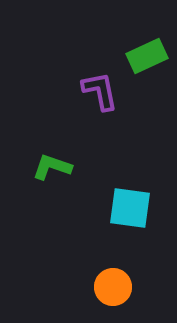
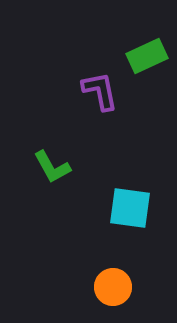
green L-shape: rotated 138 degrees counterclockwise
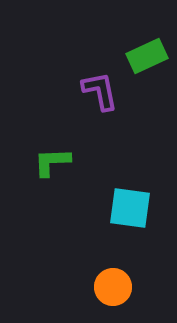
green L-shape: moved 5 px up; rotated 117 degrees clockwise
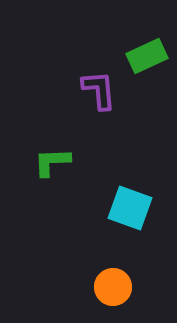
purple L-shape: moved 1 px left, 1 px up; rotated 6 degrees clockwise
cyan square: rotated 12 degrees clockwise
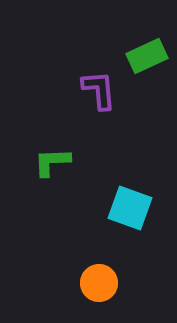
orange circle: moved 14 px left, 4 px up
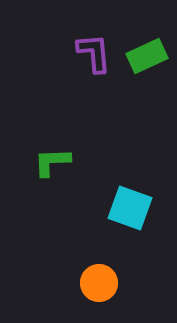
purple L-shape: moved 5 px left, 37 px up
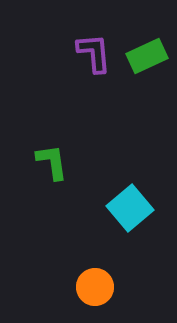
green L-shape: rotated 84 degrees clockwise
cyan square: rotated 30 degrees clockwise
orange circle: moved 4 px left, 4 px down
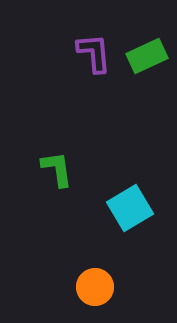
green L-shape: moved 5 px right, 7 px down
cyan square: rotated 9 degrees clockwise
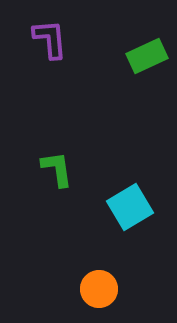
purple L-shape: moved 44 px left, 14 px up
cyan square: moved 1 px up
orange circle: moved 4 px right, 2 px down
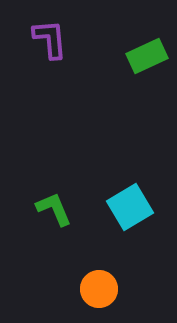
green L-shape: moved 3 px left, 40 px down; rotated 15 degrees counterclockwise
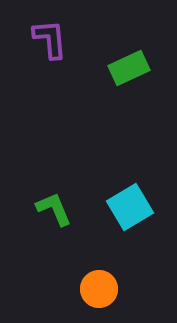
green rectangle: moved 18 px left, 12 px down
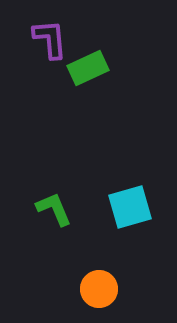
green rectangle: moved 41 px left
cyan square: rotated 15 degrees clockwise
